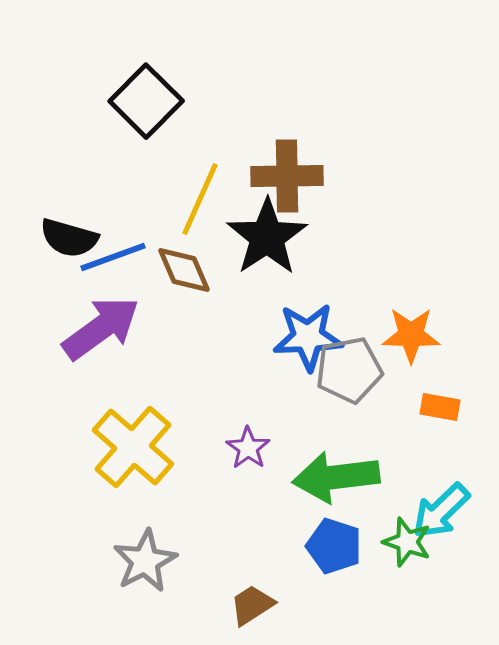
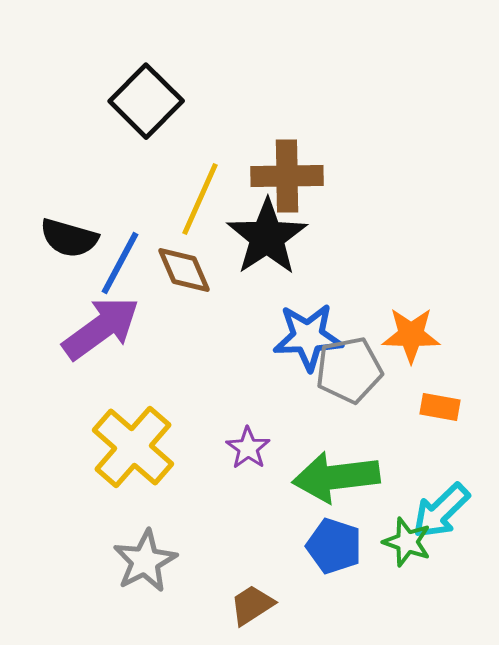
blue line: moved 7 px right, 6 px down; rotated 42 degrees counterclockwise
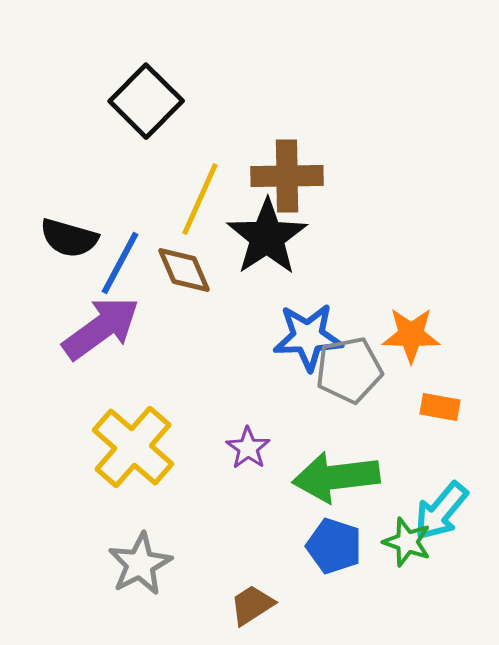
cyan arrow: rotated 6 degrees counterclockwise
gray star: moved 5 px left, 3 px down
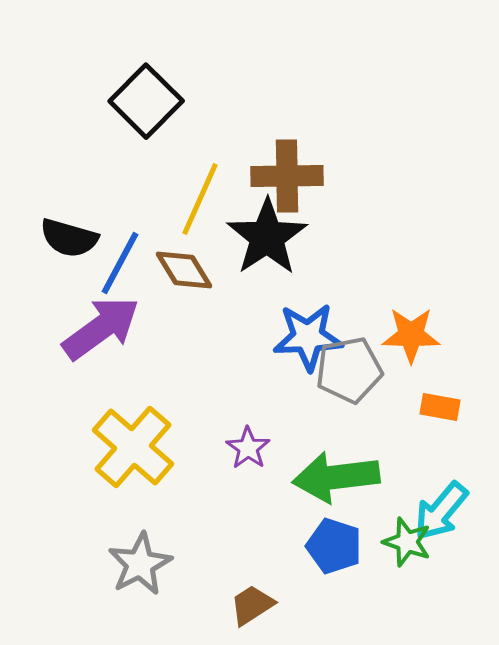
brown diamond: rotated 8 degrees counterclockwise
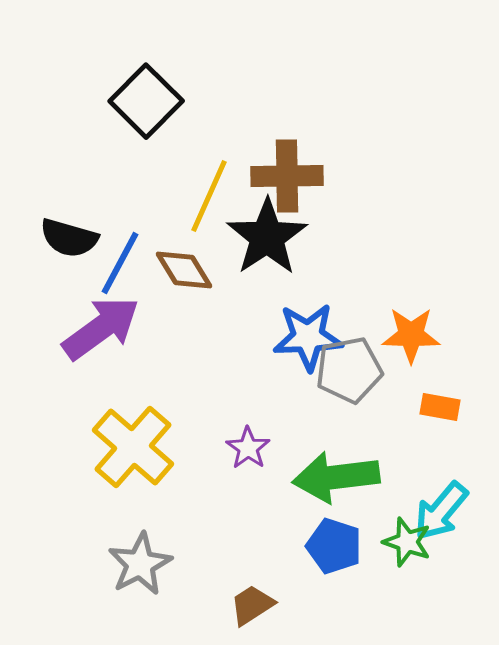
yellow line: moved 9 px right, 3 px up
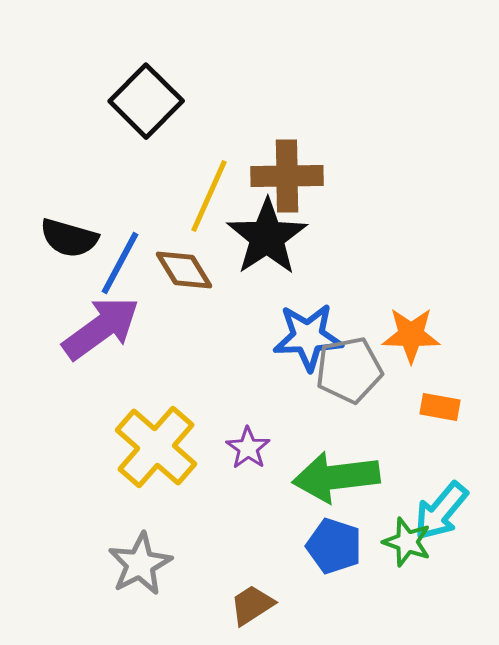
yellow cross: moved 23 px right
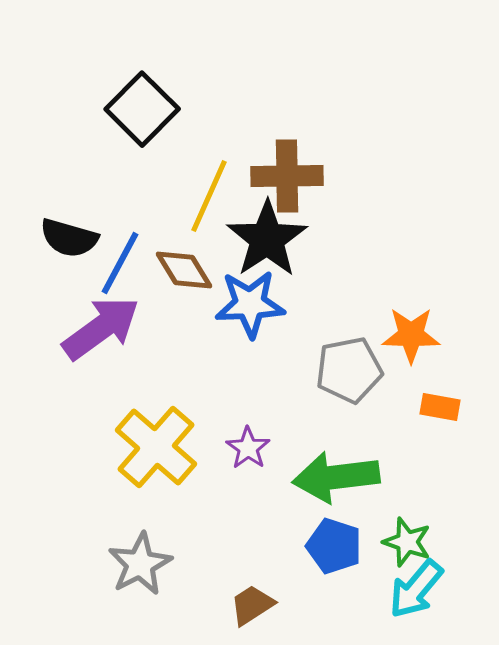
black square: moved 4 px left, 8 px down
black star: moved 2 px down
blue star: moved 58 px left, 33 px up
cyan arrow: moved 25 px left, 78 px down
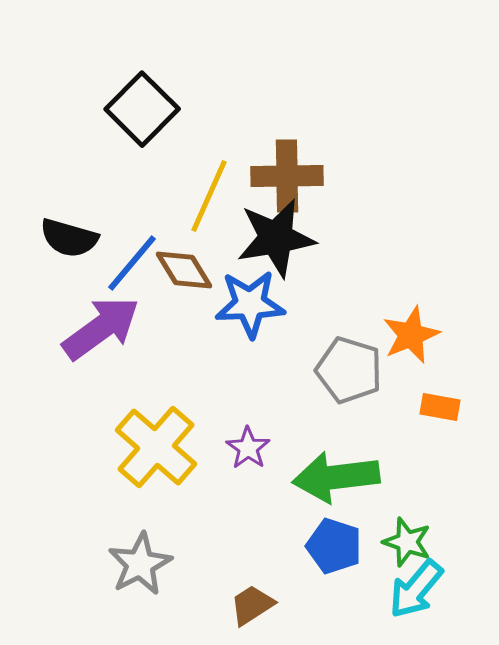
black star: moved 9 px right, 1 px up; rotated 24 degrees clockwise
blue line: moved 12 px right; rotated 12 degrees clockwise
orange star: rotated 24 degrees counterclockwise
gray pentagon: rotated 28 degrees clockwise
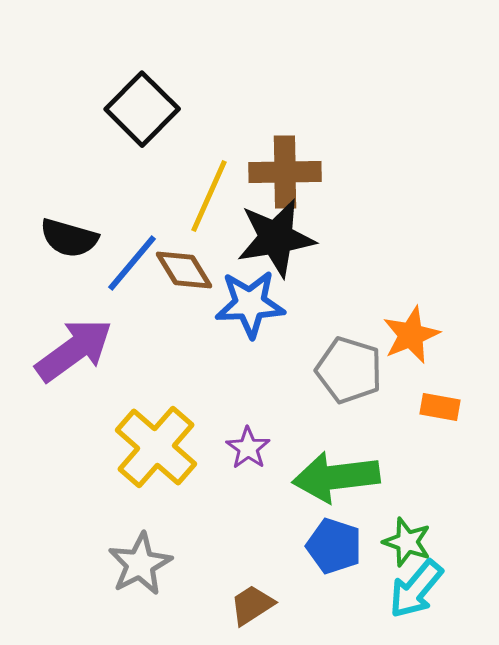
brown cross: moved 2 px left, 4 px up
purple arrow: moved 27 px left, 22 px down
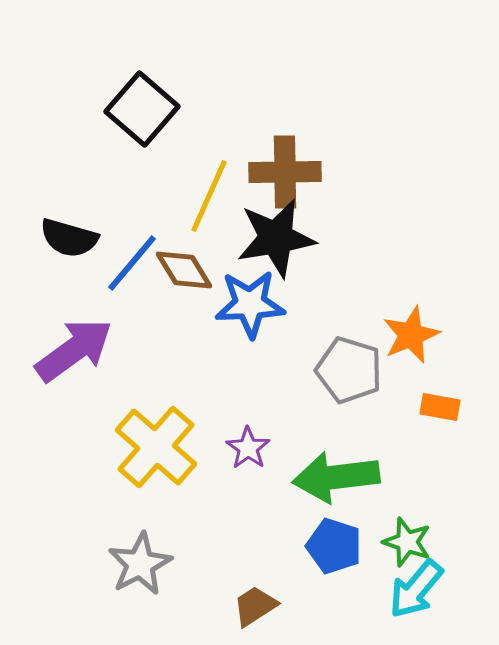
black square: rotated 4 degrees counterclockwise
brown trapezoid: moved 3 px right, 1 px down
